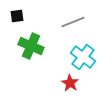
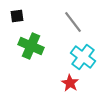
gray line: rotated 75 degrees clockwise
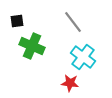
black square: moved 5 px down
green cross: moved 1 px right
red star: rotated 24 degrees counterclockwise
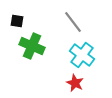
black square: rotated 16 degrees clockwise
cyan cross: moved 1 px left, 2 px up
red star: moved 5 px right; rotated 18 degrees clockwise
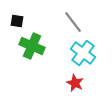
cyan cross: moved 1 px right, 2 px up
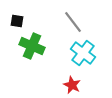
red star: moved 3 px left, 2 px down
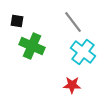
cyan cross: moved 1 px up
red star: rotated 24 degrees counterclockwise
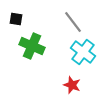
black square: moved 1 px left, 2 px up
red star: rotated 18 degrees clockwise
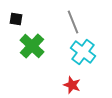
gray line: rotated 15 degrees clockwise
green cross: rotated 20 degrees clockwise
